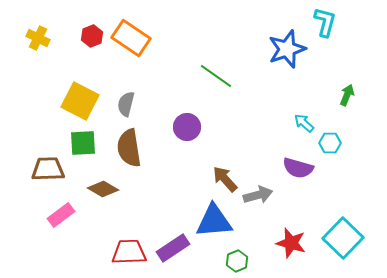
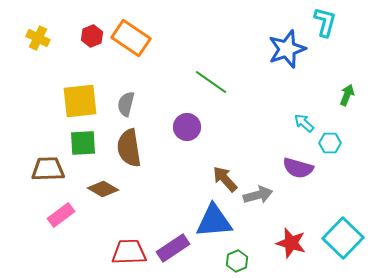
green line: moved 5 px left, 6 px down
yellow square: rotated 33 degrees counterclockwise
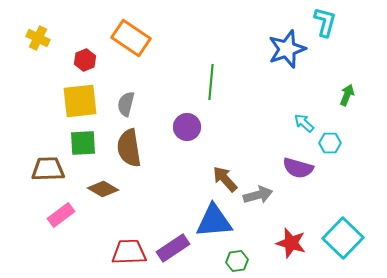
red hexagon: moved 7 px left, 24 px down
green line: rotated 60 degrees clockwise
green hexagon: rotated 15 degrees clockwise
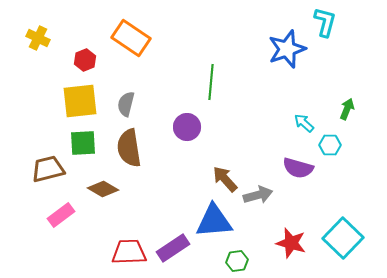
green arrow: moved 14 px down
cyan hexagon: moved 2 px down
brown trapezoid: rotated 12 degrees counterclockwise
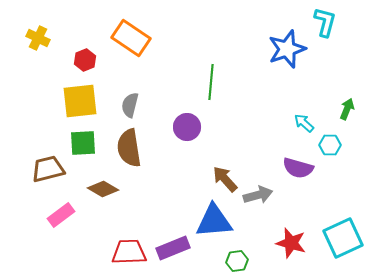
gray semicircle: moved 4 px right, 1 px down
cyan square: rotated 21 degrees clockwise
purple rectangle: rotated 12 degrees clockwise
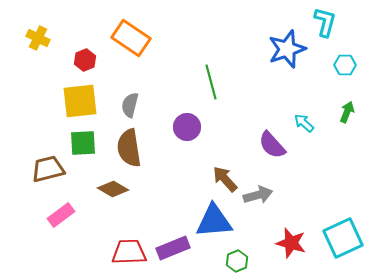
green line: rotated 20 degrees counterclockwise
green arrow: moved 3 px down
cyan hexagon: moved 15 px right, 80 px up
purple semicircle: moved 26 px left, 23 px up; rotated 32 degrees clockwise
brown diamond: moved 10 px right
green hexagon: rotated 15 degrees counterclockwise
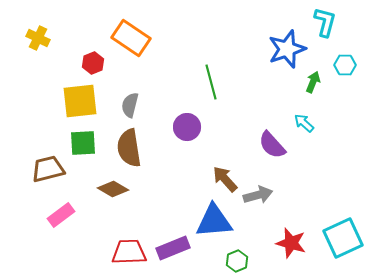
red hexagon: moved 8 px right, 3 px down
green arrow: moved 34 px left, 30 px up
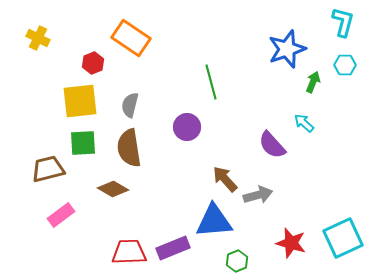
cyan L-shape: moved 18 px right
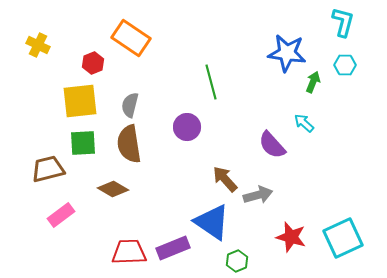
yellow cross: moved 7 px down
blue star: moved 4 px down; rotated 27 degrees clockwise
brown semicircle: moved 4 px up
blue triangle: moved 2 px left, 1 px down; rotated 39 degrees clockwise
red star: moved 6 px up
